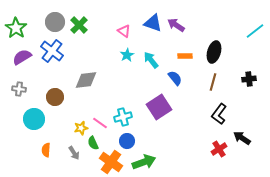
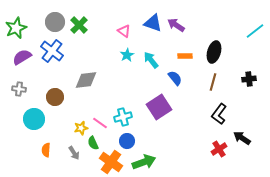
green star: rotated 15 degrees clockwise
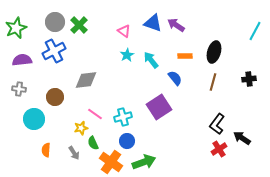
cyan line: rotated 24 degrees counterclockwise
blue cross: moved 2 px right; rotated 25 degrees clockwise
purple semicircle: moved 3 px down; rotated 24 degrees clockwise
black L-shape: moved 2 px left, 10 px down
pink line: moved 5 px left, 9 px up
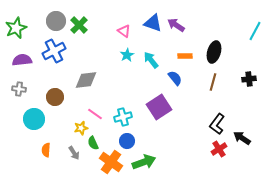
gray circle: moved 1 px right, 1 px up
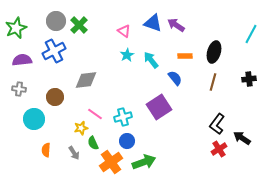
cyan line: moved 4 px left, 3 px down
orange cross: rotated 20 degrees clockwise
